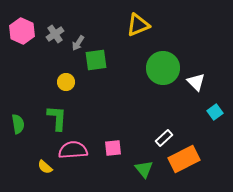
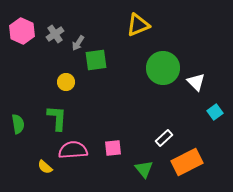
orange rectangle: moved 3 px right, 3 px down
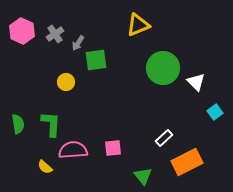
green L-shape: moved 6 px left, 6 px down
green triangle: moved 1 px left, 7 px down
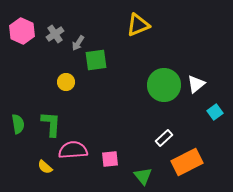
green circle: moved 1 px right, 17 px down
white triangle: moved 2 px down; rotated 36 degrees clockwise
pink square: moved 3 px left, 11 px down
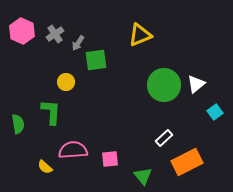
yellow triangle: moved 2 px right, 10 px down
green L-shape: moved 12 px up
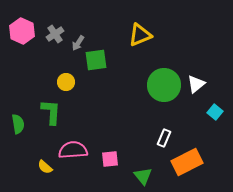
cyan square: rotated 14 degrees counterclockwise
white rectangle: rotated 24 degrees counterclockwise
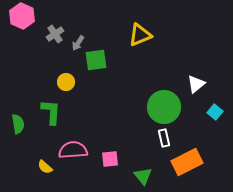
pink hexagon: moved 15 px up
green circle: moved 22 px down
white rectangle: rotated 36 degrees counterclockwise
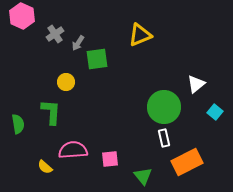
green square: moved 1 px right, 1 px up
